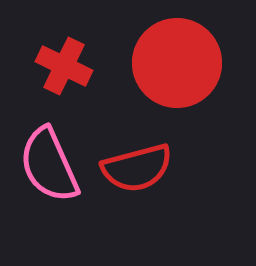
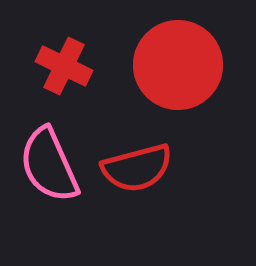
red circle: moved 1 px right, 2 px down
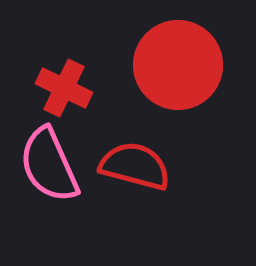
red cross: moved 22 px down
red semicircle: moved 2 px left, 2 px up; rotated 150 degrees counterclockwise
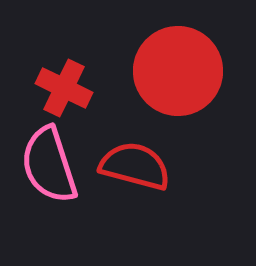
red circle: moved 6 px down
pink semicircle: rotated 6 degrees clockwise
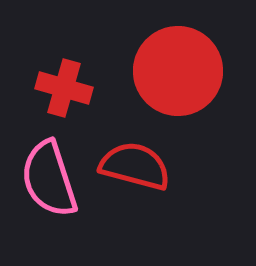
red cross: rotated 10 degrees counterclockwise
pink semicircle: moved 14 px down
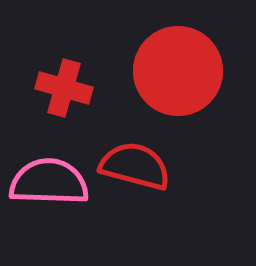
pink semicircle: moved 3 px down; rotated 110 degrees clockwise
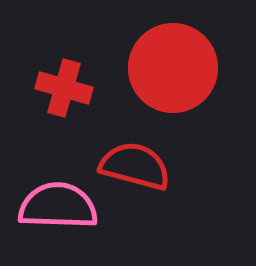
red circle: moved 5 px left, 3 px up
pink semicircle: moved 9 px right, 24 px down
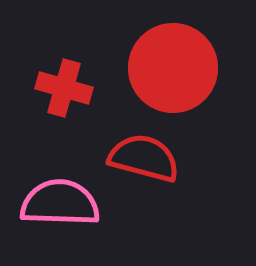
red semicircle: moved 9 px right, 8 px up
pink semicircle: moved 2 px right, 3 px up
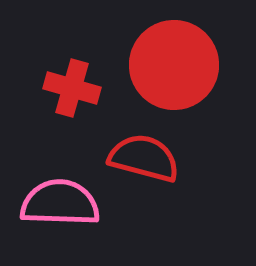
red circle: moved 1 px right, 3 px up
red cross: moved 8 px right
